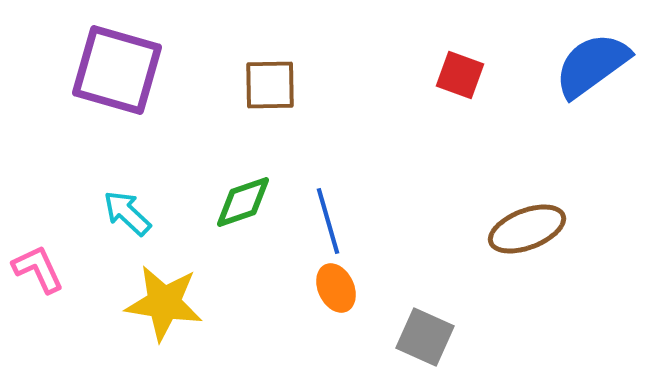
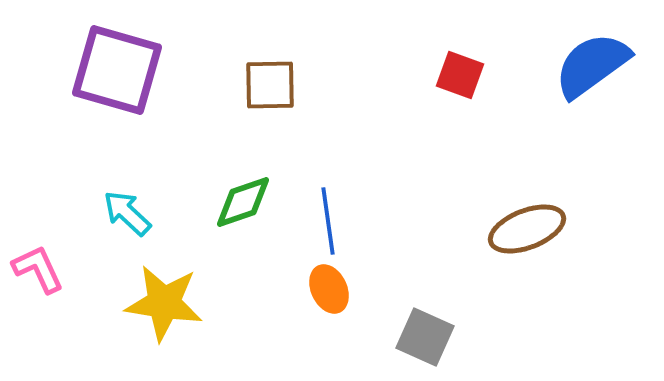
blue line: rotated 8 degrees clockwise
orange ellipse: moved 7 px left, 1 px down
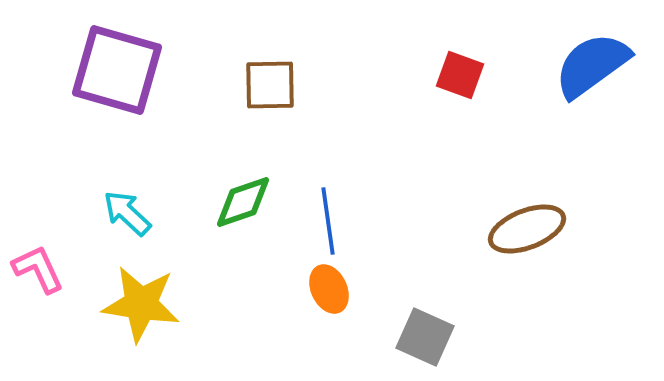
yellow star: moved 23 px left, 1 px down
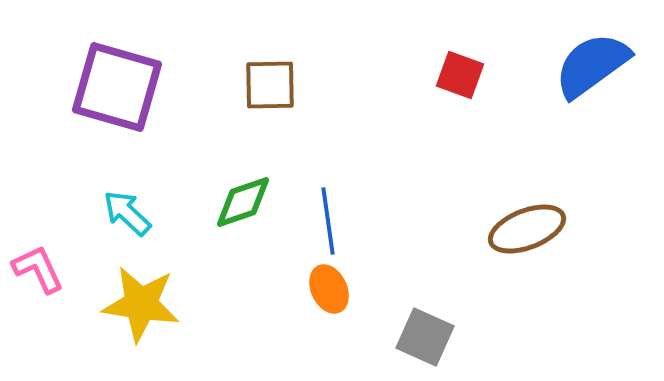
purple square: moved 17 px down
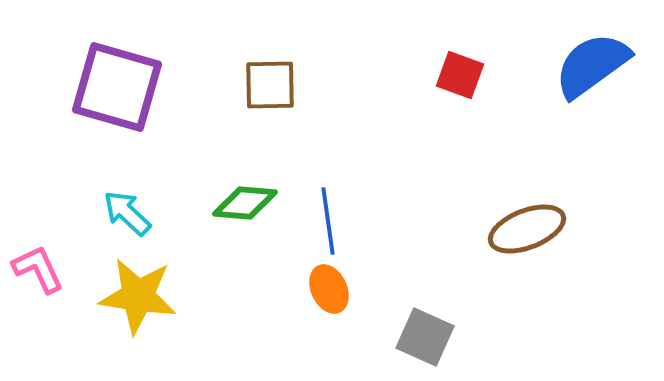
green diamond: moved 2 px right, 1 px down; rotated 24 degrees clockwise
yellow star: moved 3 px left, 8 px up
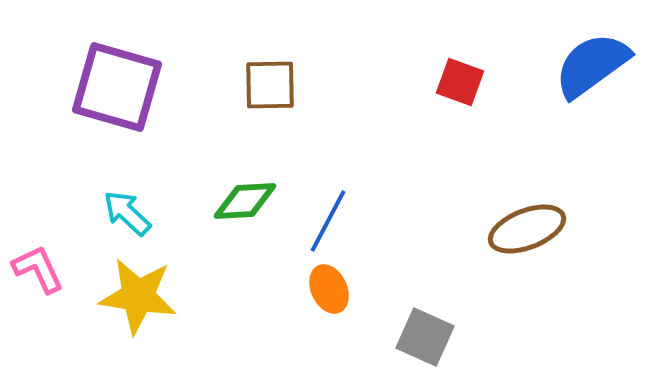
red square: moved 7 px down
green diamond: moved 2 px up; rotated 8 degrees counterclockwise
blue line: rotated 36 degrees clockwise
